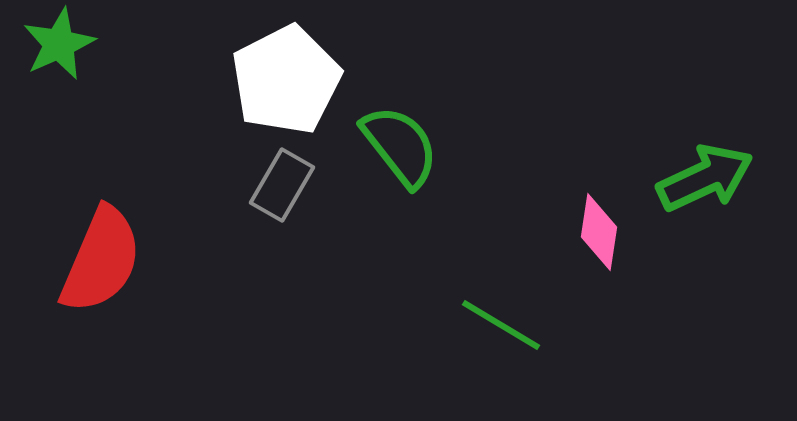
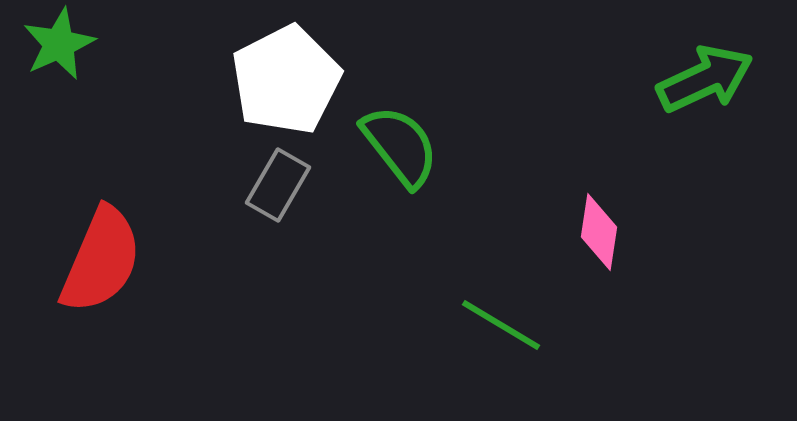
green arrow: moved 99 px up
gray rectangle: moved 4 px left
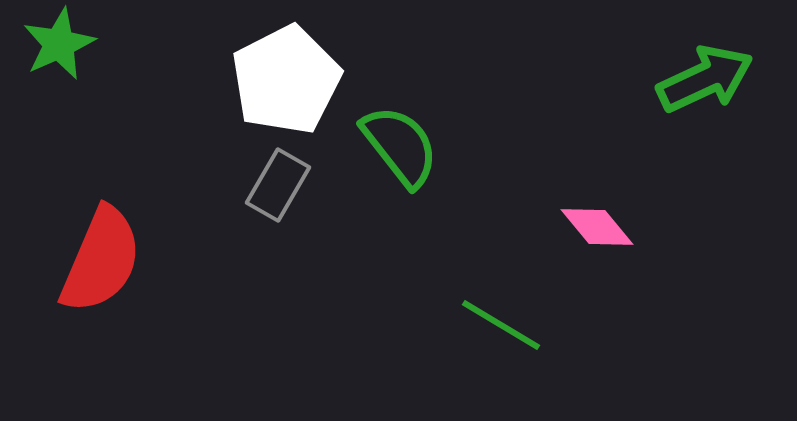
pink diamond: moved 2 px left, 5 px up; rotated 48 degrees counterclockwise
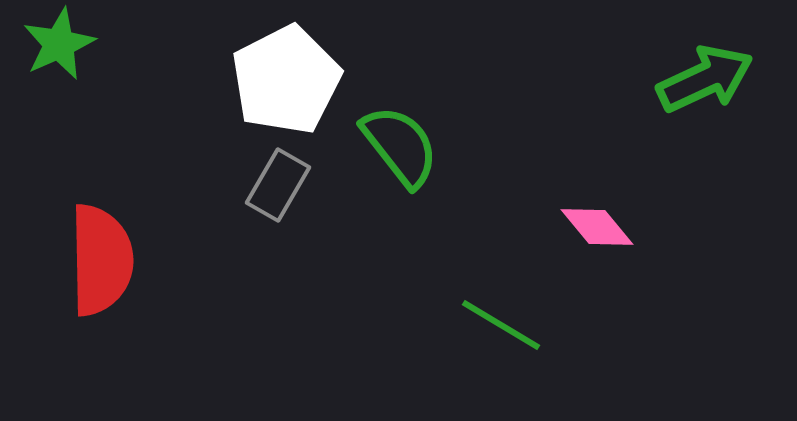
red semicircle: rotated 24 degrees counterclockwise
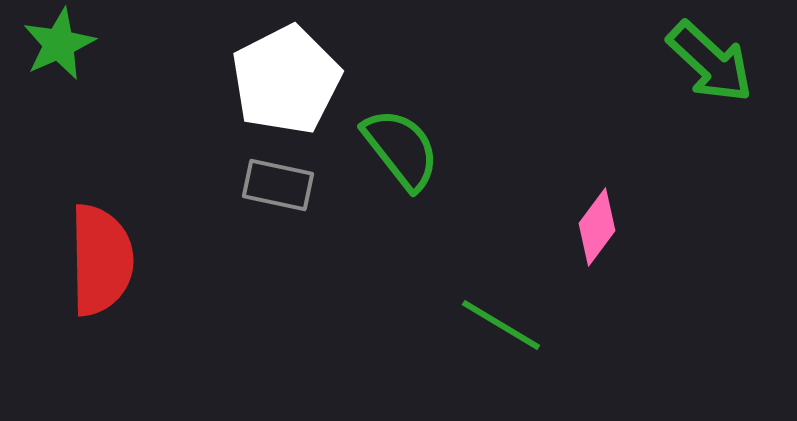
green arrow: moved 5 px right, 17 px up; rotated 68 degrees clockwise
green semicircle: moved 1 px right, 3 px down
gray rectangle: rotated 72 degrees clockwise
pink diamond: rotated 76 degrees clockwise
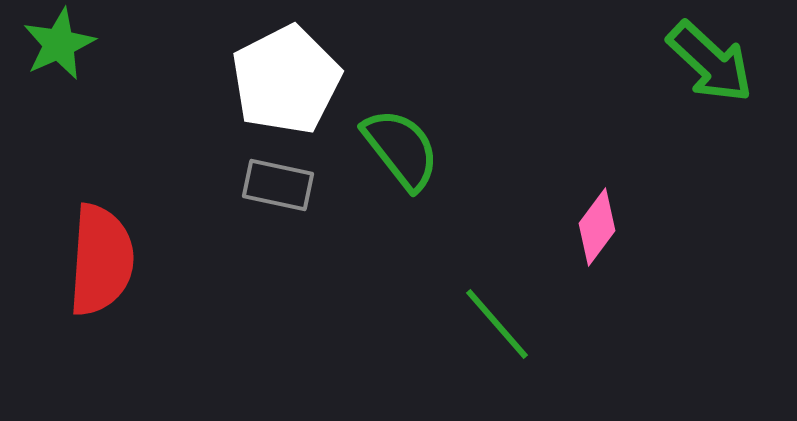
red semicircle: rotated 5 degrees clockwise
green line: moved 4 px left, 1 px up; rotated 18 degrees clockwise
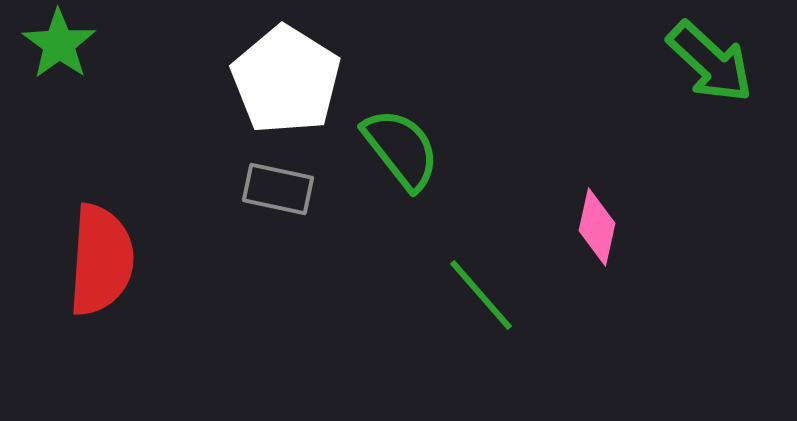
green star: rotated 12 degrees counterclockwise
white pentagon: rotated 13 degrees counterclockwise
gray rectangle: moved 4 px down
pink diamond: rotated 24 degrees counterclockwise
green line: moved 16 px left, 29 px up
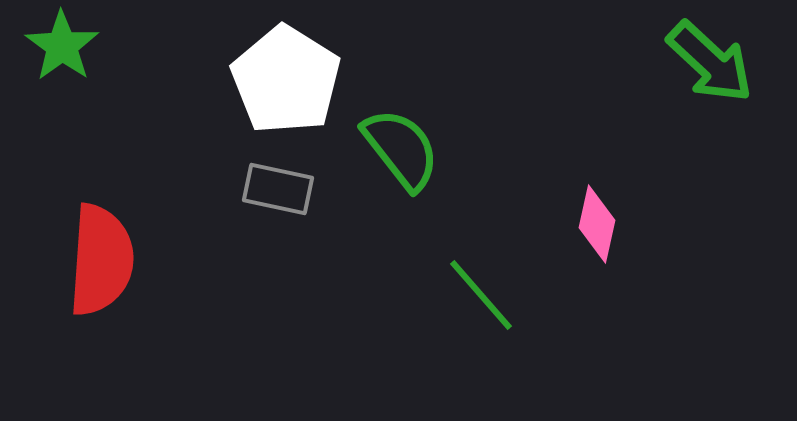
green star: moved 3 px right, 2 px down
pink diamond: moved 3 px up
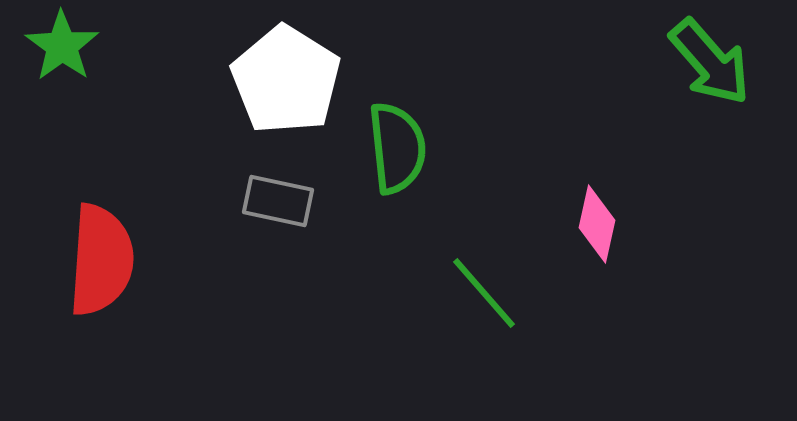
green arrow: rotated 6 degrees clockwise
green semicircle: moved 4 px left, 1 px up; rotated 32 degrees clockwise
gray rectangle: moved 12 px down
green line: moved 3 px right, 2 px up
